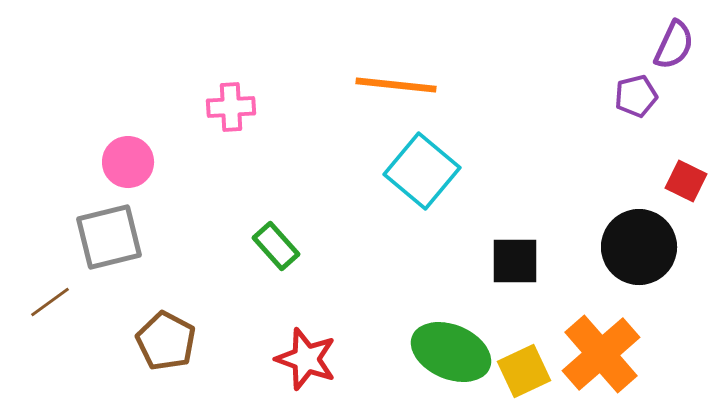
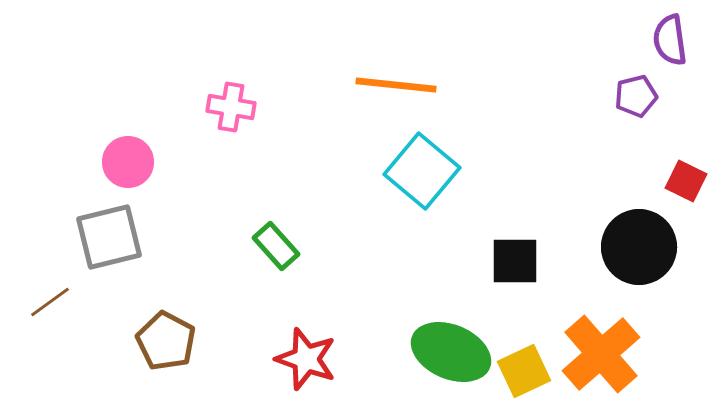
purple semicircle: moved 4 px left, 5 px up; rotated 147 degrees clockwise
pink cross: rotated 12 degrees clockwise
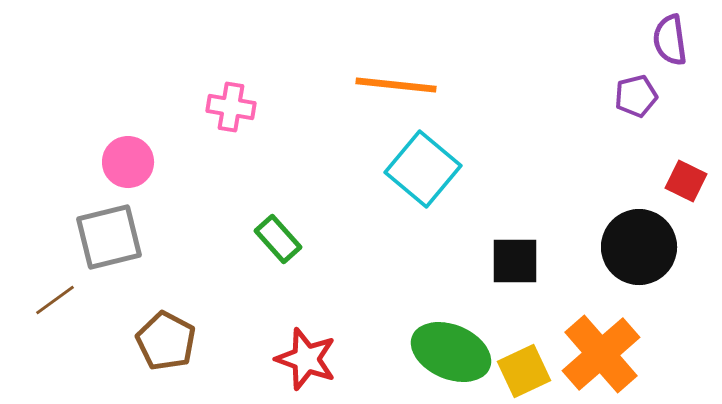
cyan square: moved 1 px right, 2 px up
green rectangle: moved 2 px right, 7 px up
brown line: moved 5 px right, 2 px up
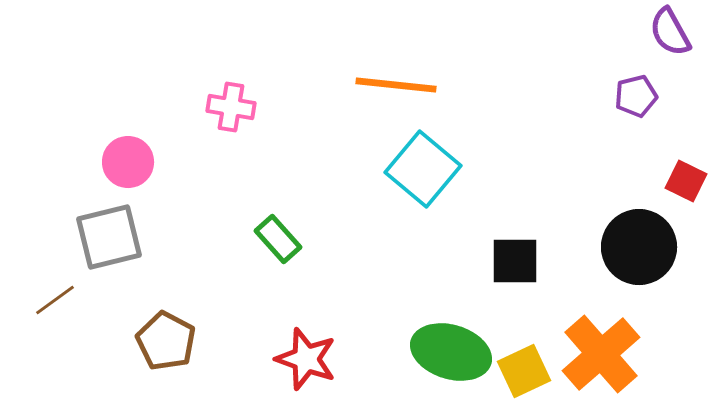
purple semicircle: moved 8 px up; rotated 21 degrees counterclockwise
green ellipse: rotated 6 degrees counterclockwise
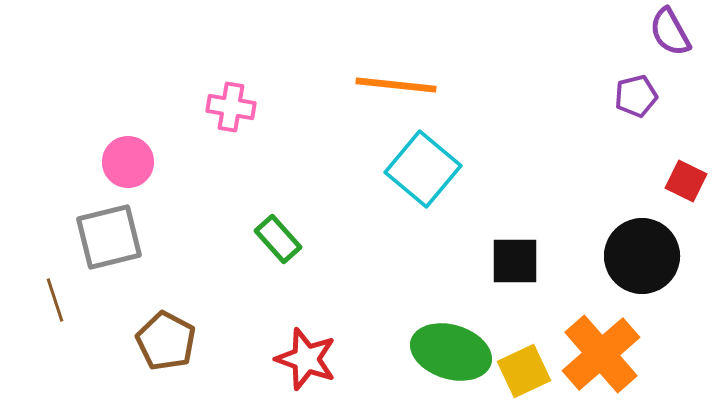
black circle: moved 3 px right, 9 px down
brown line: rotated 72 degrees counterclockwise
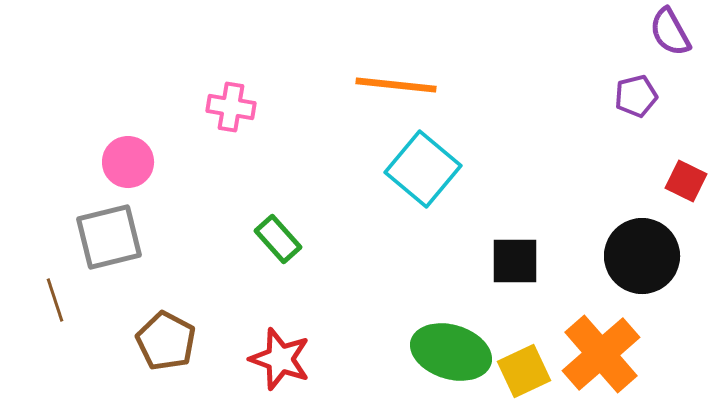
red star: moved 26 px left
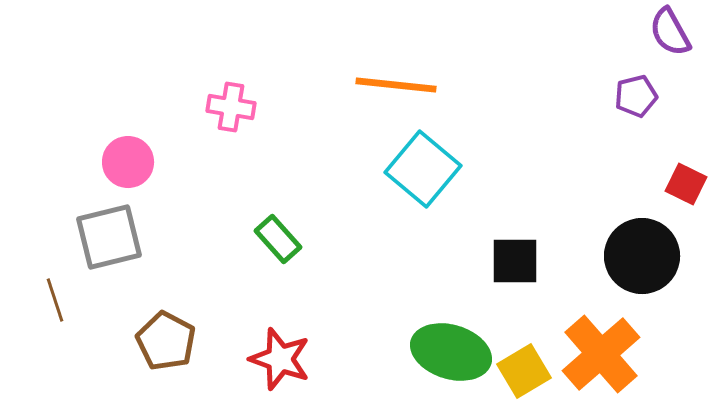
red square: moved 3 px down
yellow square: rotated 6 degrees counterclockwise
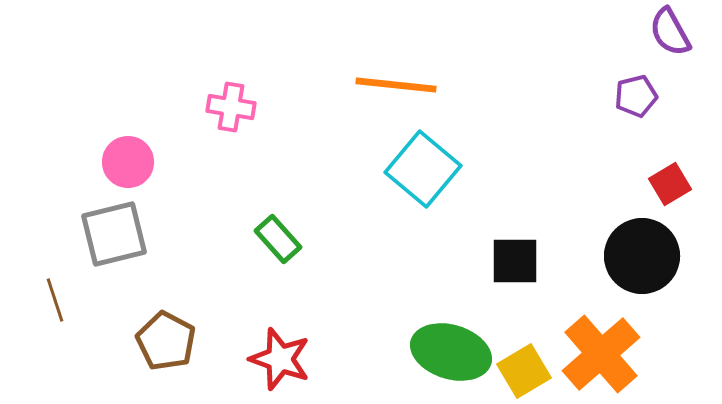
red square: moved 16 px left; rotated 33 degrees clockwise
gray square: moved 5 px right, 3 px up
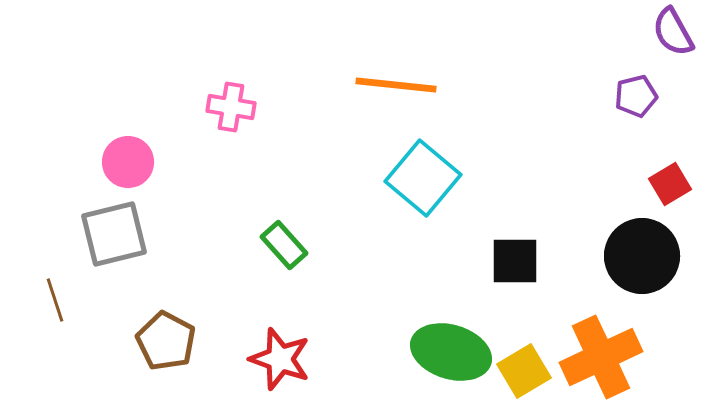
purple semicircle: moved 3 px right
cyan square: moved 9 px down
green rectangle: moved 6 px right, 6 px down
orange cross: moved 3 px down; rotated 16 degrees clockwise
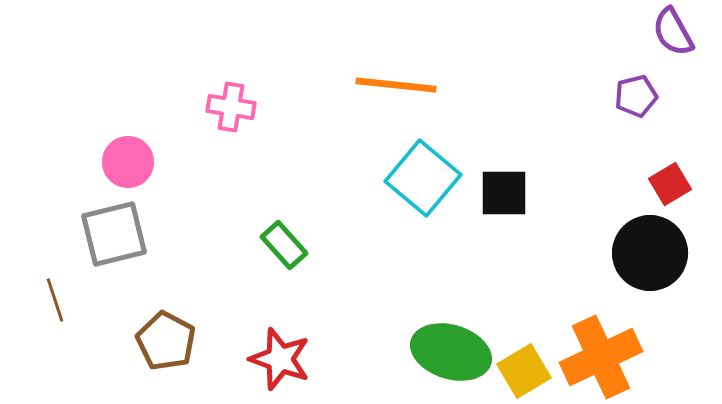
black circle: moved 8 px right, 3 px up
black square: moved 11 px left, 68 px up
